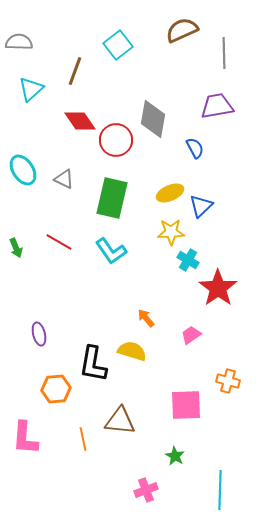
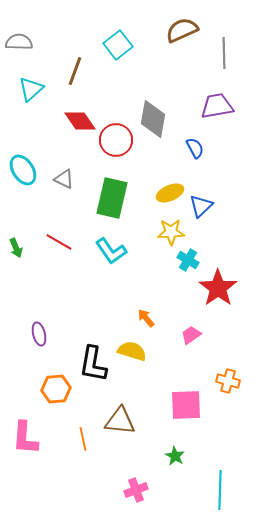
pink cross: moved 10 px left
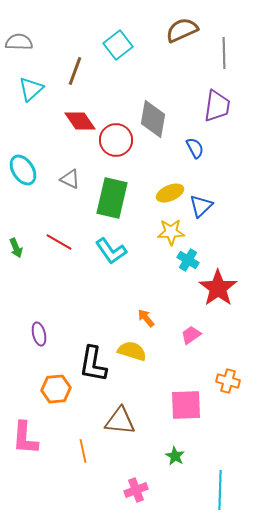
purple trapezoid: rotated 108 degrees clockwise
gray triangle: moved 6 px right
orange line: moved 12 px down
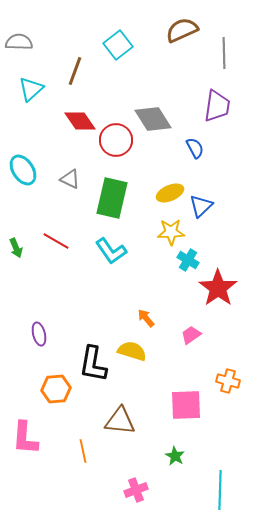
gray diamond: rotated 42 degrees counterclockwise
red line: moved 3 px left, 1 px up
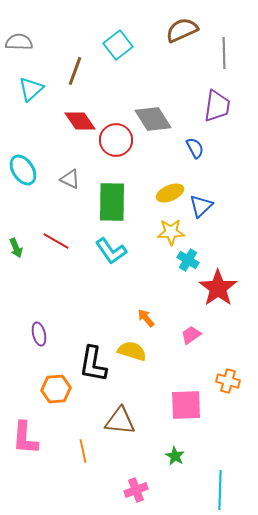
green rectangle: moved 4 px down; rotated 12 degrees counterclockwise
